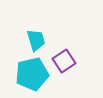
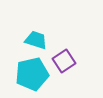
cyan trapezoid: rotated 55 degrees counterclockwise
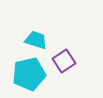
cyan pentagon: moved 3 px left
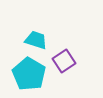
cyan pentagon: rotated 28 degrees counterclockwise
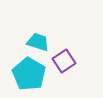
cyan trapezoid: moved 2 px right, 2 px down
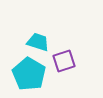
purple square: rotated 15 degrees clockwise
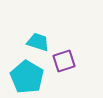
cyan pentagon: moved 2 px left, 3 px down
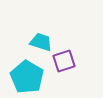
cyan trapezoid: moved 3 px right
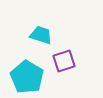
cyan trapezoid: moved 7 px up
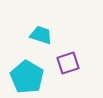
purple square: moved 4 px right, 2 px down
